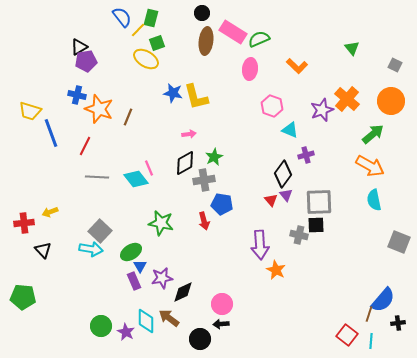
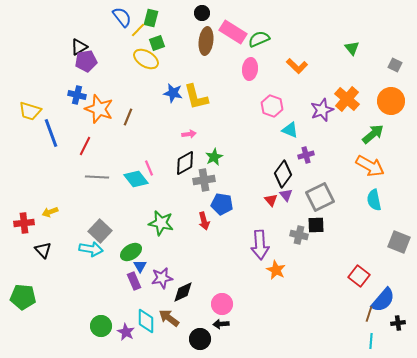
gray square at (319, 202): moved 1 px right, 5 px up; rotated 24 degrees counterclockwise
red square at (347, 335): moved 12 px right, 59 px up
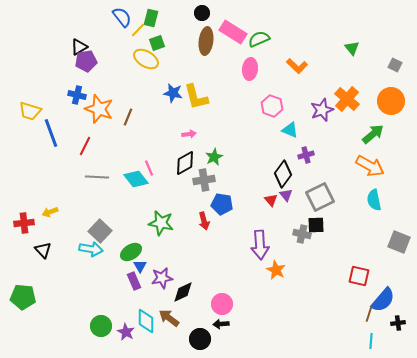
gray cross at (299, 235): moved 3 px right, 1 px up
red square at (359, 276): rotated 25 degrees counterclockwise
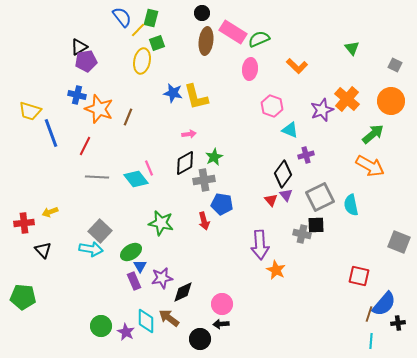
yellow ellipse at (146, 59): moved 4 px left, 2 px down; rotated 70 degrees clockwise
cyan semicircle at (374, 200): moved 23 px left, 5 px down
blue semicircle at (383, 300): moved 1 px right, 4 px down
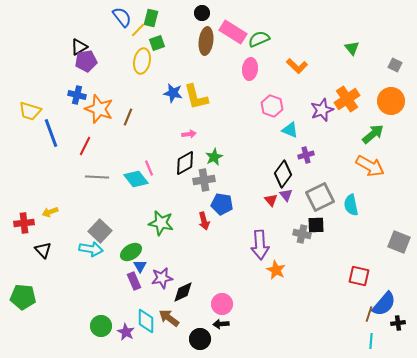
orange cross at (347, 99): rotated 15 degrees clockwise
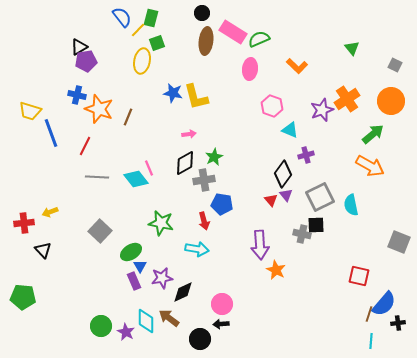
cyan arrow at (91, 249): moved 106 px right
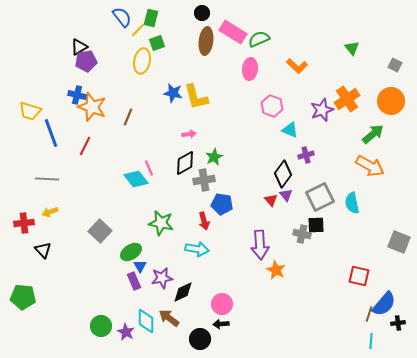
orange star at (99, 109): moved 7 px left, 2 px up
gray line at (97, 177): moved 50 px left, 2 px down
cyan semicircle at (351, 205): moved 1 px right, 2 px up
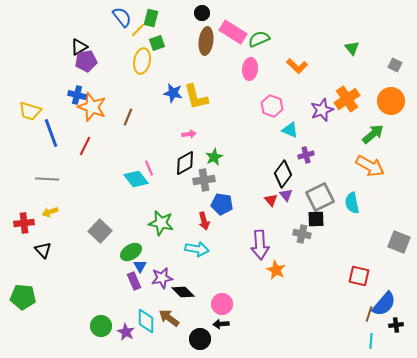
black square at (316, 225): moved 6 px up
black diamond at (183, 292): rotated 70 degrees clockwise
black cross at (398, 323): moved 2 px left, 2 px down
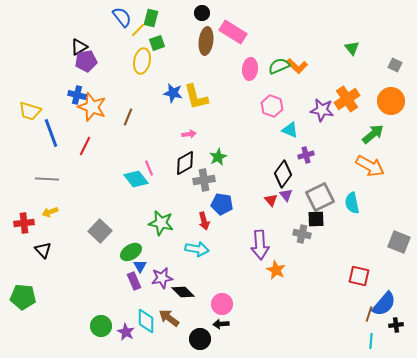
green semicircle at (259, 39): moved 20 px right, 27 px down
purple star at (322, 110): rotated 30 degrees clockwise
green star at (214, 157): moved 4 px right
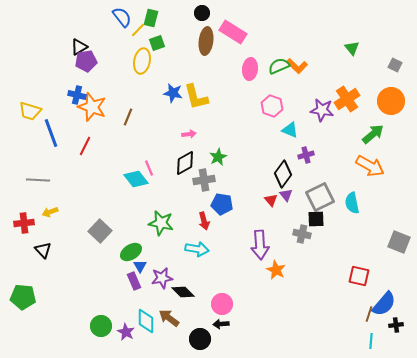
gray line at (47, 179): moved 9 px left, 1 px down
